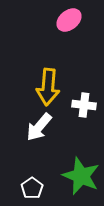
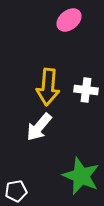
white cross: moved 2 px right, 15 px up
white pentagon: moved 16 px left, 3 px down; rotated 25 degrees clockwise
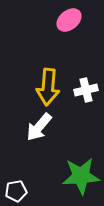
white cross: rotated 20 degrees counterclockwise
green star: rotated 27 degrees counterclockwise
